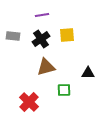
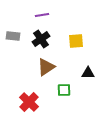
yellow square: moved 9 px right, 6 px down
brown triangle: rotated 18 degrees counterclockwise
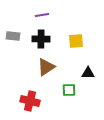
black cross: rotated 36 degrees clockwise
green square: moved 5 px right
red cross: moved 1 px right, 1 px up; rotated 30 degrees counterclockwise
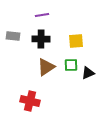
black triangle: rotated 24 degrees counterclockwise
green square: moved 2 px right, 25 px up
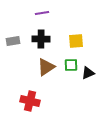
purple line: moved 2 px up
gray rectangle: moved 5 px down; rotated 16 degrees counterclockwise
